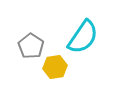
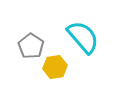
cyan semicircle: rotated 75 degrees counterclockwise
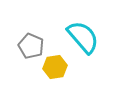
gray pentagon: rotated 10 degrees counterclockwise
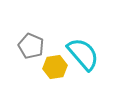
cyan semicircle: moved 17 px down
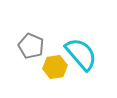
cyan semicircle: moved 2 px left
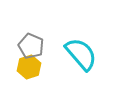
yellow hexagon: moved 26 px left; rotated 10 degrees counterclockwise
